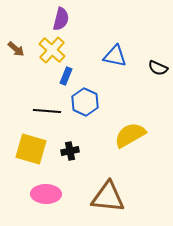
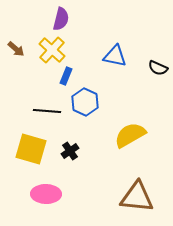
black cross: rotated 24 degrees counterclockwise
brown triangle: moved 29 px right
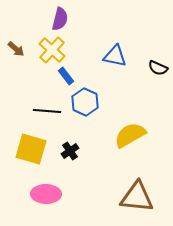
purple semicircle: moved 1 px left
blue rectangle: rotated 60 degrees counterclockwise
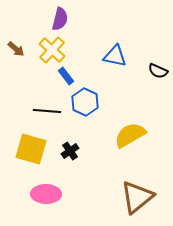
black semicircle: moved 3 px down
brown triangle: rotated 45 degrees counterclockwise
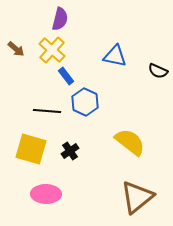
yellow semicircle: moved 7 px down; rotated 68 degrees clockwise
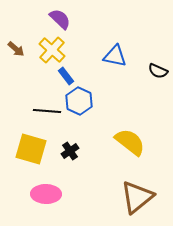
purple semicircle: rotated 60 degrees counterclockwise
blue hexagon: moved 6 px left, 1 px up
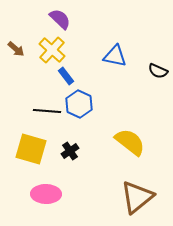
blue hexagon: moved 3 px down
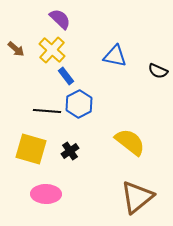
blue hexagon: rotated 8 degrees clockwise
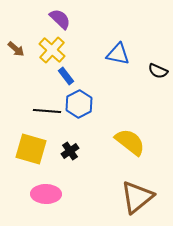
blue triangle: moved 3 px right, 2 px up
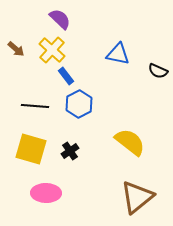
black line: moved 12 px left, 5 px up
pink ellipse: moved 1 px up
